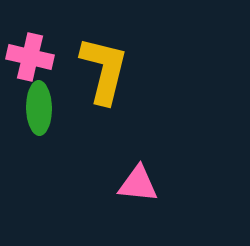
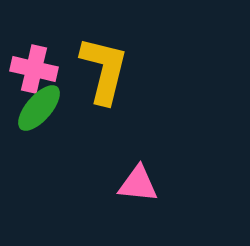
pink cross: moved 4 px right, 12 px down
green ellipse: rotated 42 degrees clockwise
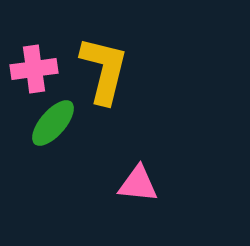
pink cross: rotated 21 degrees counterclockwise
green ellipse: moved 14 px right, 15 px down
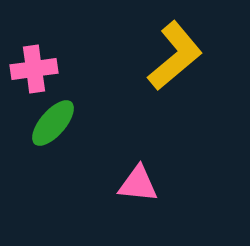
yellow L-shape: moved 71 px right, 14 px up; rotated 36 degrees clockwise
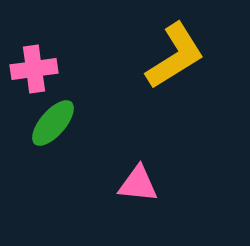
yellow L-shape: rotated 8 degrees clockwise
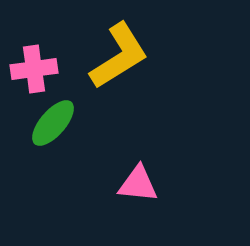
yellow L-shape: moved 56 px left
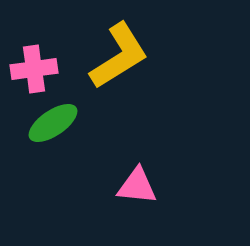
green ellipse: rotated 15 degrees clockwise
pink triangle: moved 1 px left, 2 px down
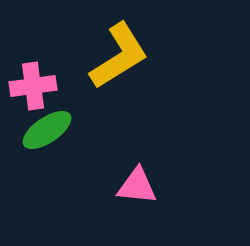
pink cross: moved 1 px left, 17 px down
green ellipse: moved 6 px left, 7 px down
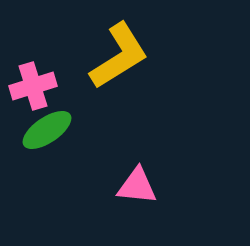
pink cross: rotated 9 degrees counterclockwise
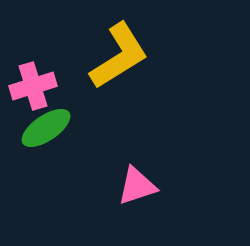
green ellipse: moved 1 px left, 2 px up
pink triangle: rotated 24 degrees counterclockwise
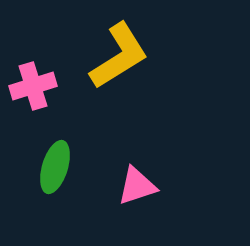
green ellipse: moved 9 px right, 39 px down; rotated 39 degrees counterclockwise
